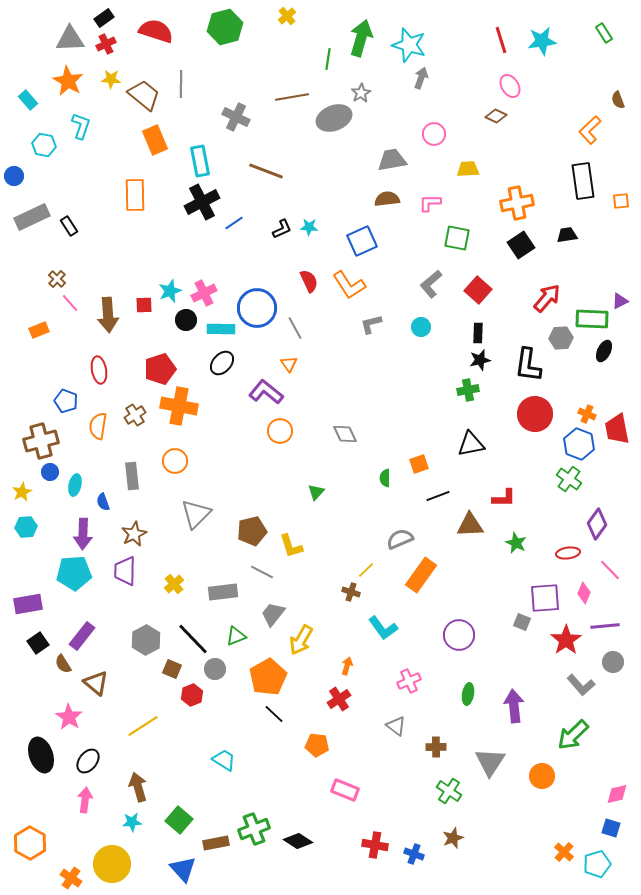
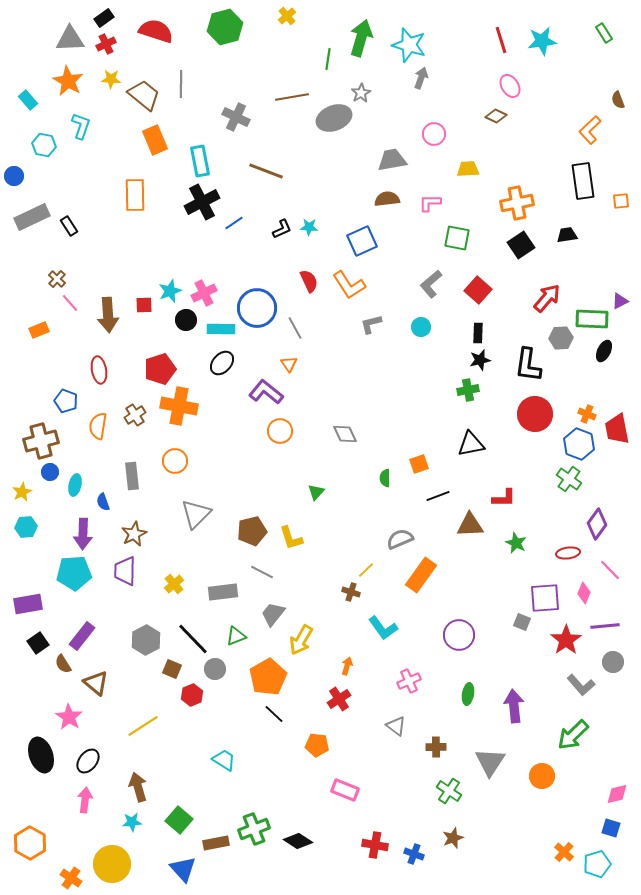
yellow L-shape at (291, 546): moved 8 px up
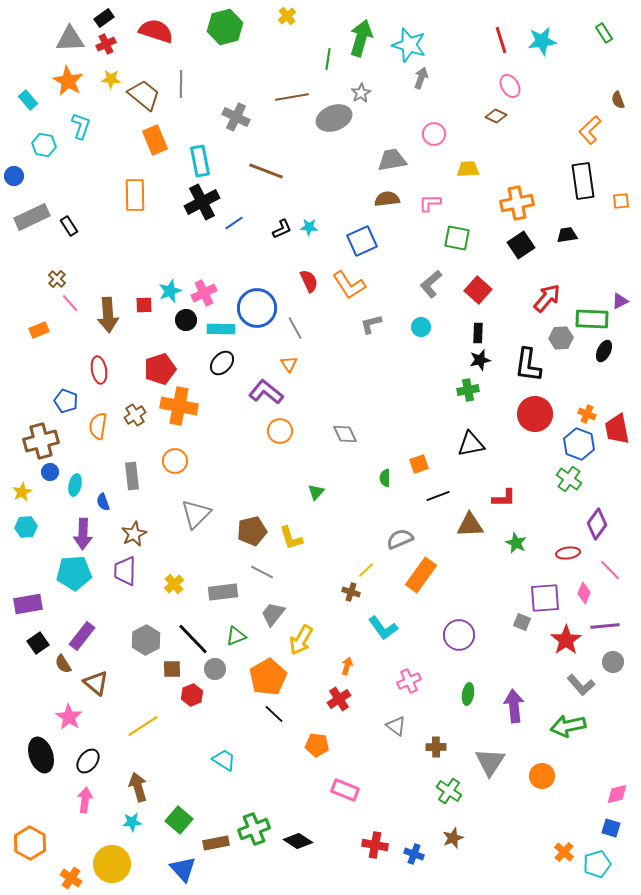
brown square at (172, 669): rotated 24 degrees counterclockwise
green arrow at (573, 735): moved 5 px left, 9 px up; rotated 32 degrees clockwise
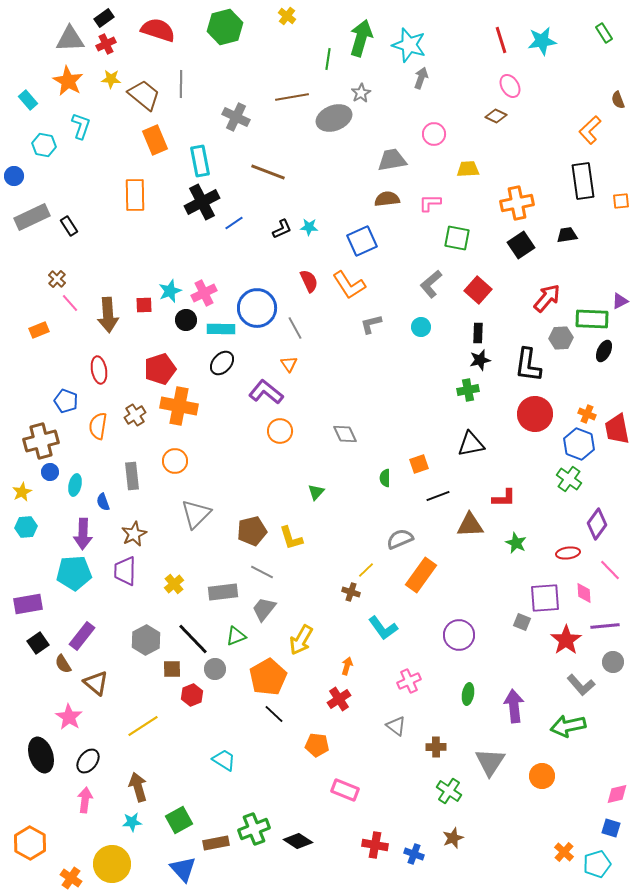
yellow cross at (287, 16): rotated 12 degrees counterclockwise
red semicircle at (156, 31): moved 2 px right, 1 px up
brown line at (266, 171): moved 2 px right, 1 px down
pink diamond at (584, 593): rotated 25 degrees counterclockwise
gray trapezoid at (273, 614): moved 9 px left, 5 px up
green square at (179, 820): rotated 20 degrees clockwise
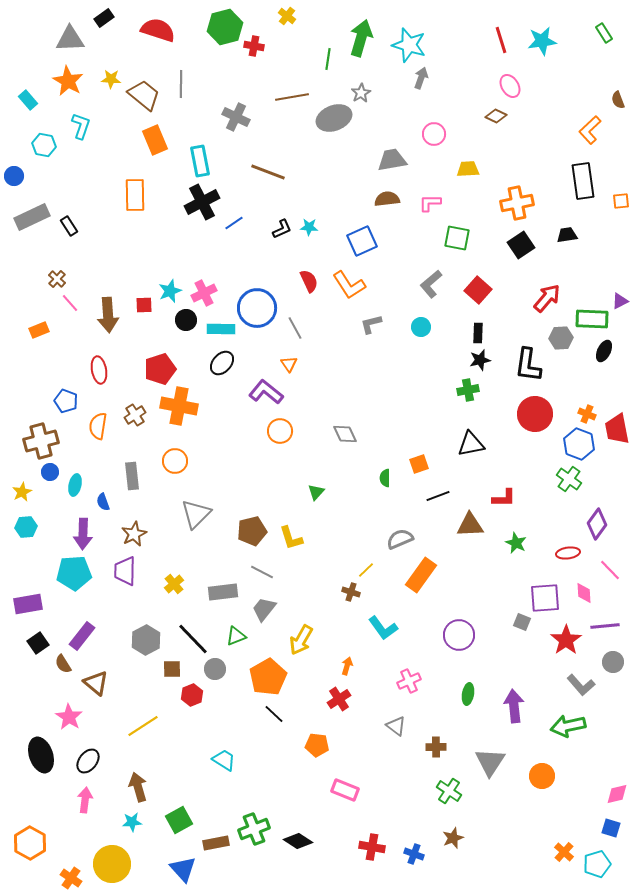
red cross at (106, 44): moved 148 px right, 2 px down; rotated 36 degrees clockwise
red cross at (375, 845): moved 3 px left, 2 px down
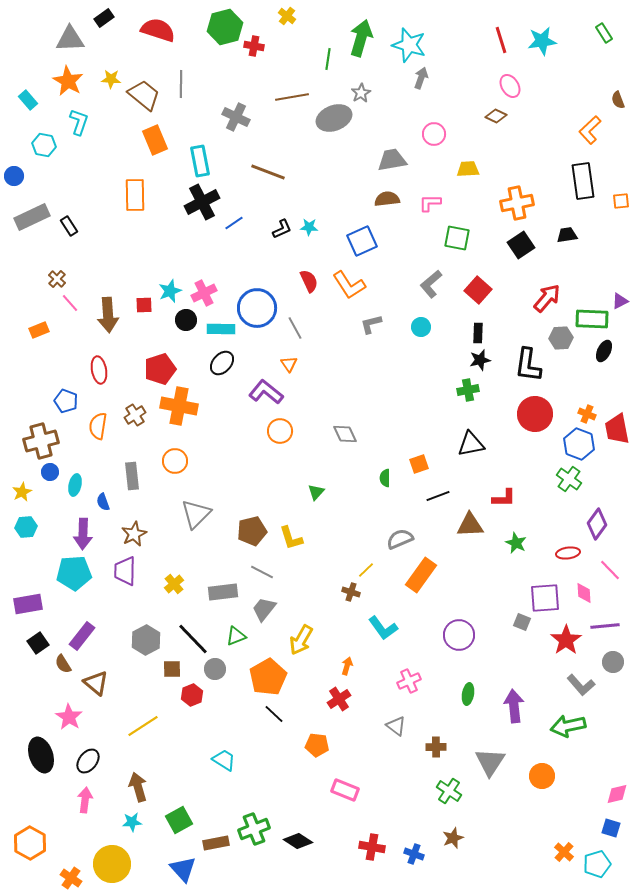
cyan L-shape at (81, 126): moved 2 px left, 4 px up
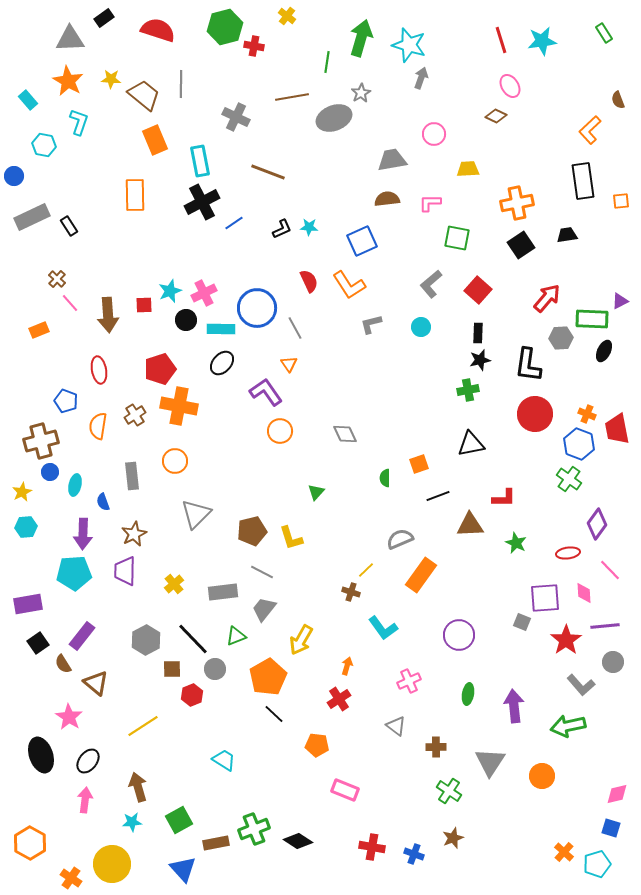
green line at (328, 59): moved 1 px left, 3 px down
purple L-shape at (266, 392): rotated 16 degrees clockwise
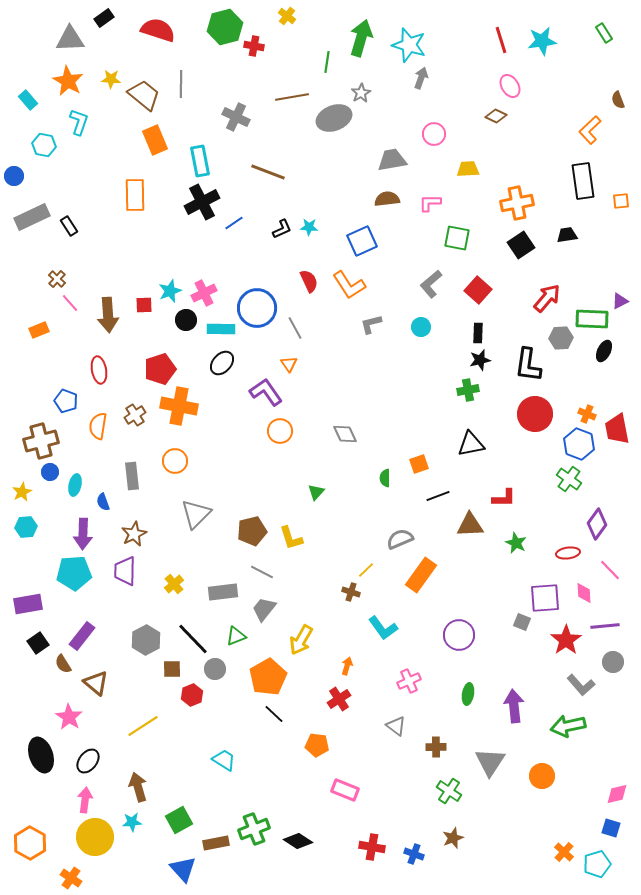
yellow circle at (112, 864): moved 17 px left, 27 px up
